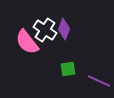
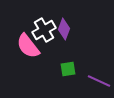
white cross: moved 1 px left; rotated 25 degrees clockwise
pink semicircle: moved 1 px right, 4 px down
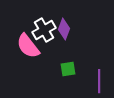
purple line: rotated 65 degrees clockwise
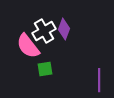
white cross: moved 1 px down
green square: moved 23 px left
purple line: moved 1 px up
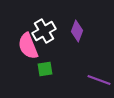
purple diamond: moved 13 px right, 2 px down
pink semicircle: rotated 16 degrees clockwise
purple line: rotated 70 degrees counterclockwise
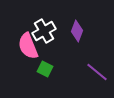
green square: rotated 35 degrees clockwise
purple line: moved 2 px left, 8 px up; rotated 20 degrees clockwise
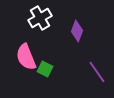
white cross: moved 4 px left, 13 px up
pink semicircle: moved 2 px left, 11 px down
purple line: rotated 15 degrees clockwise
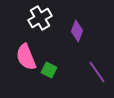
green square: moved 4 px right, 1 px down
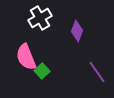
green square: moved 7 px left, 1 px down; rotated 21 degrees clockwise
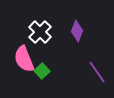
white cross: moved 14 px down; rotated 15 degrees counterclockwise
pink semicircle: moved 2 px left, 2 px down
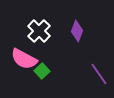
white cross: moved 1 px left, 1 px up
pink semicircle: rotated 40 degrees counterclockwise
purple line: moved 2 px right, 2 px down
